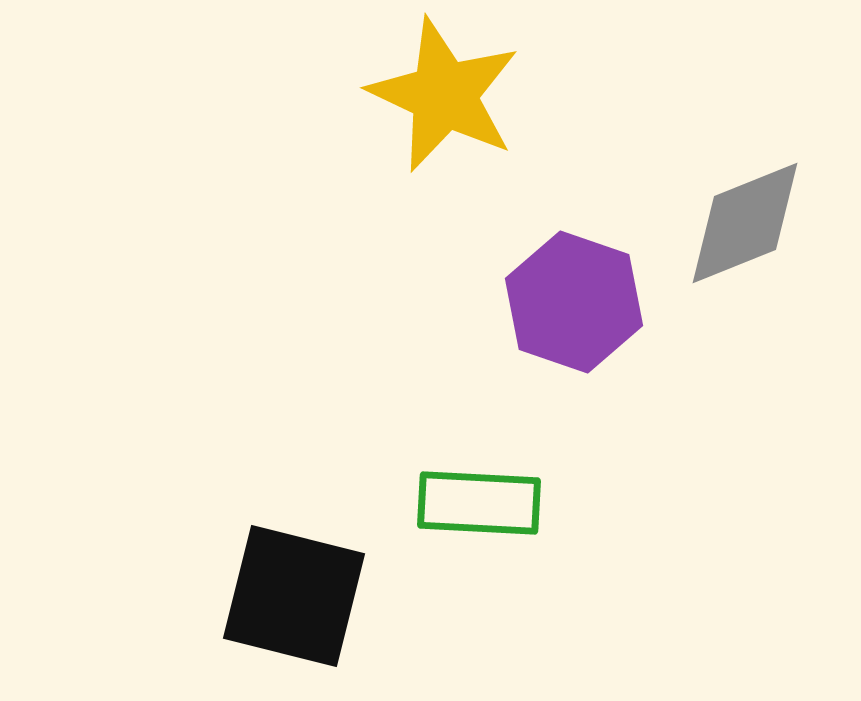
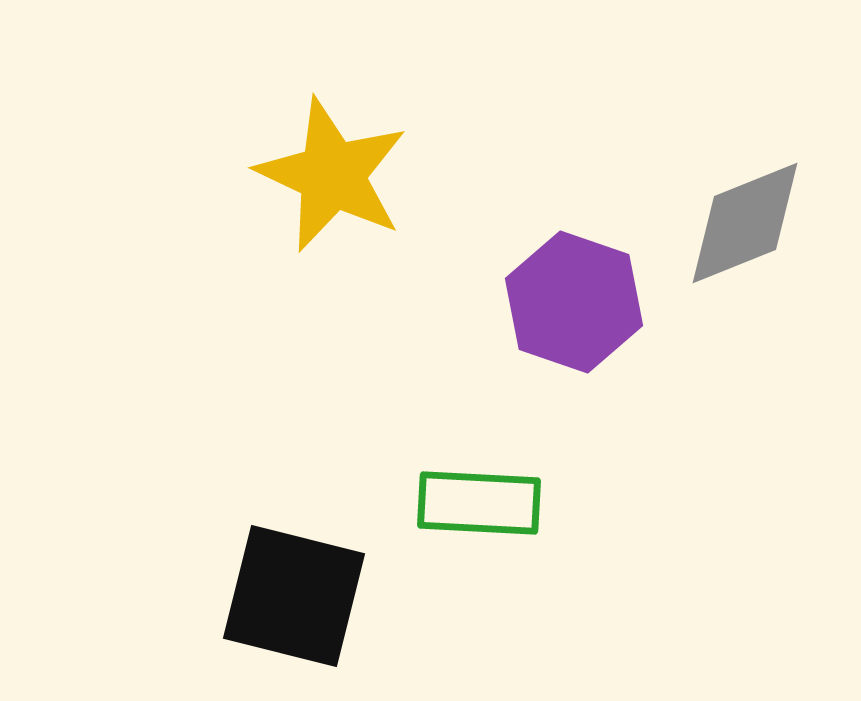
yellow star: moved 112 px left, 80 px down
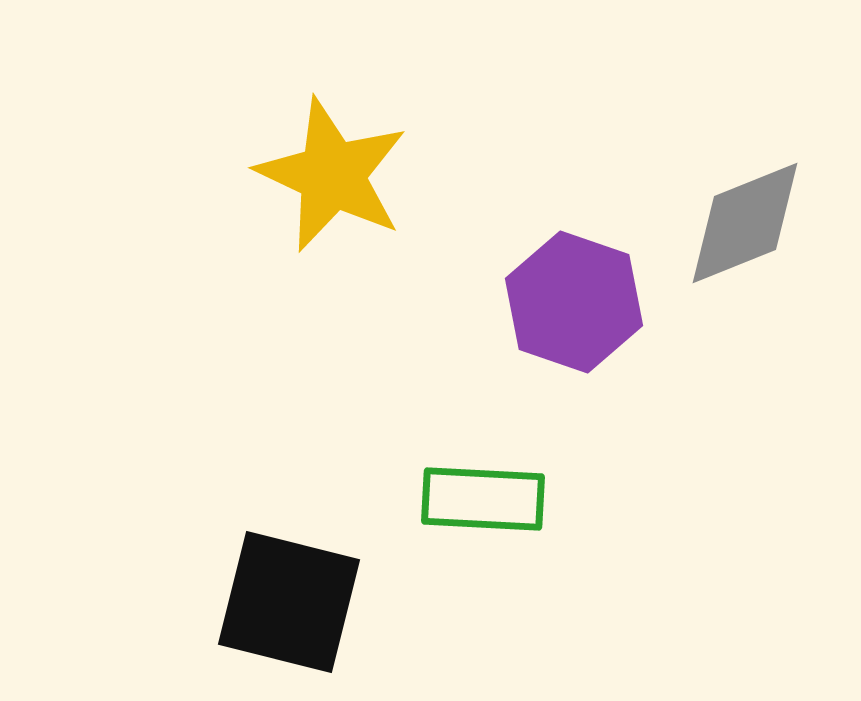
green rectangle: moved 4 px right, 4 px up
black square: moved 5 px left, 6 px down
